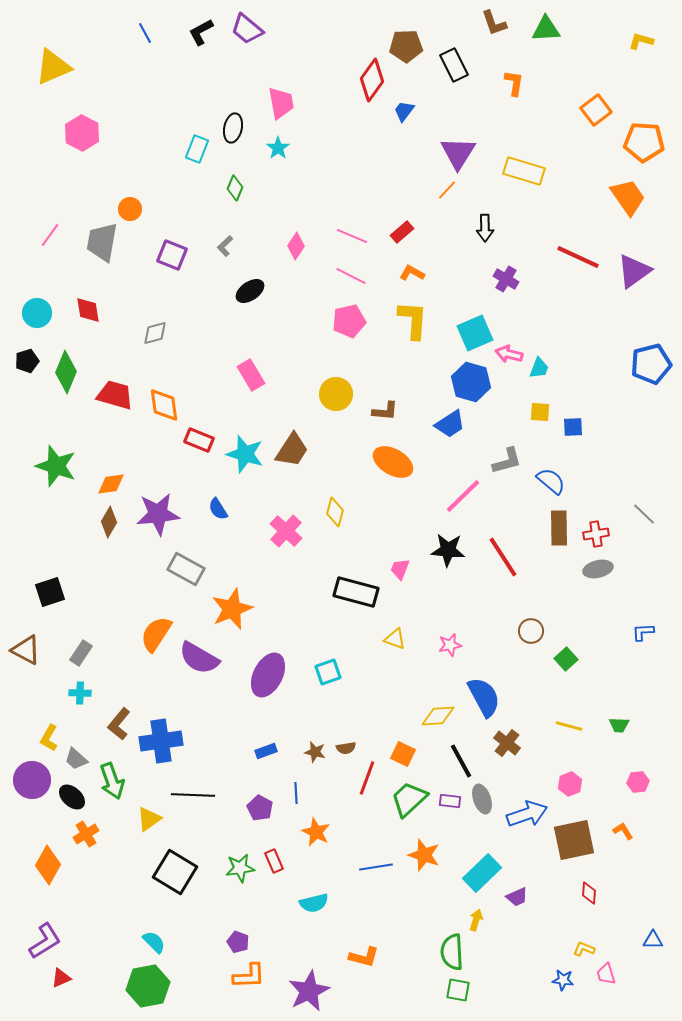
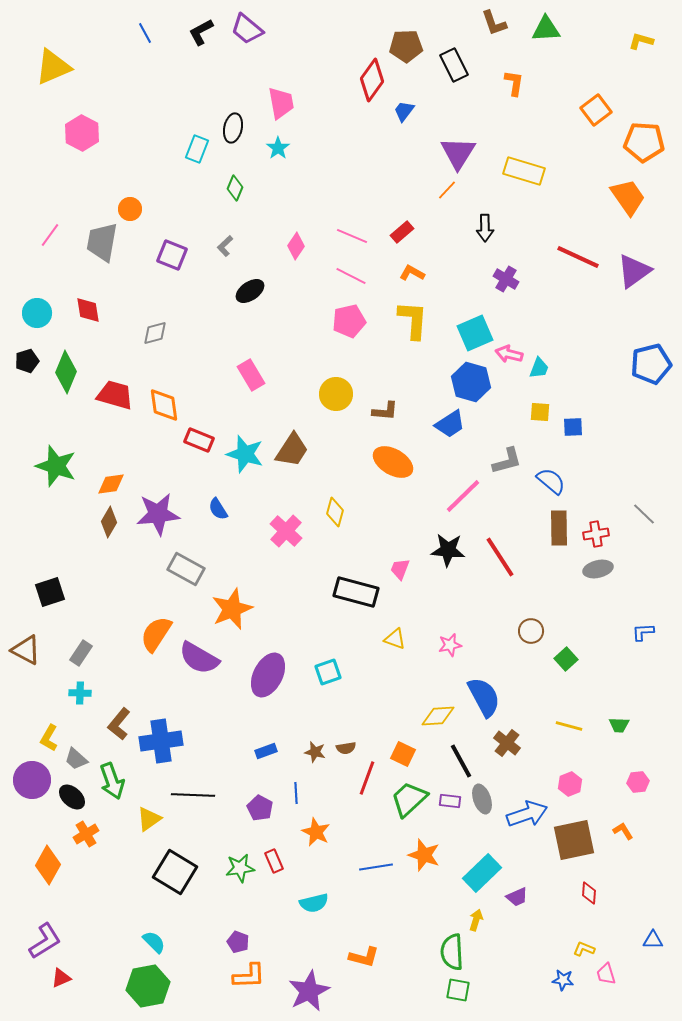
red line at (503, 557): moved 3 px left
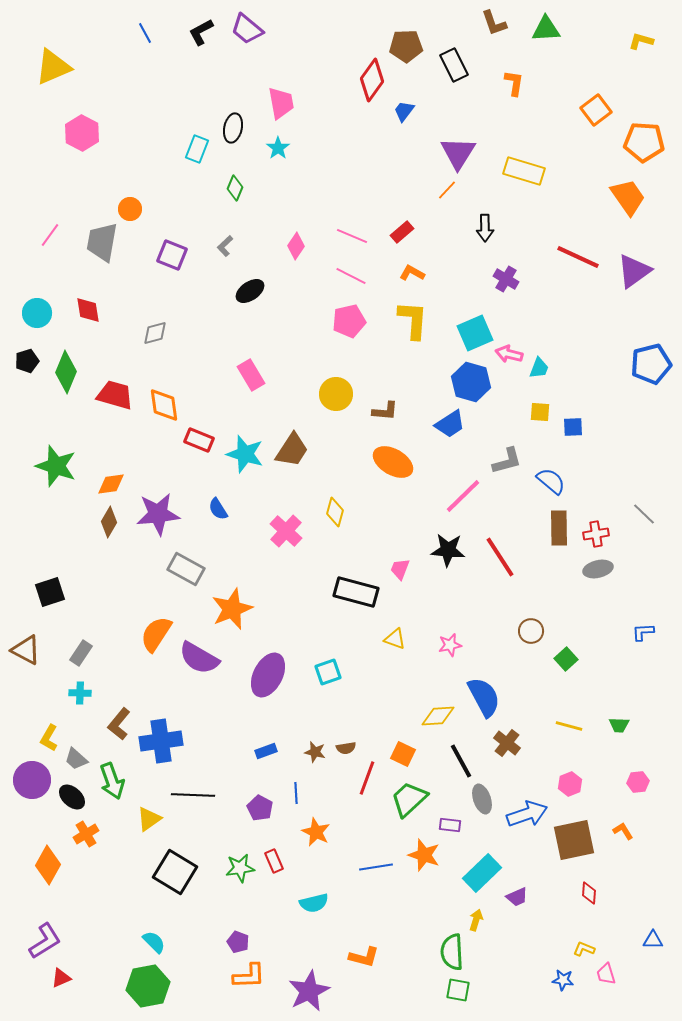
purple rectangle at (450, 801): moved 24 px down
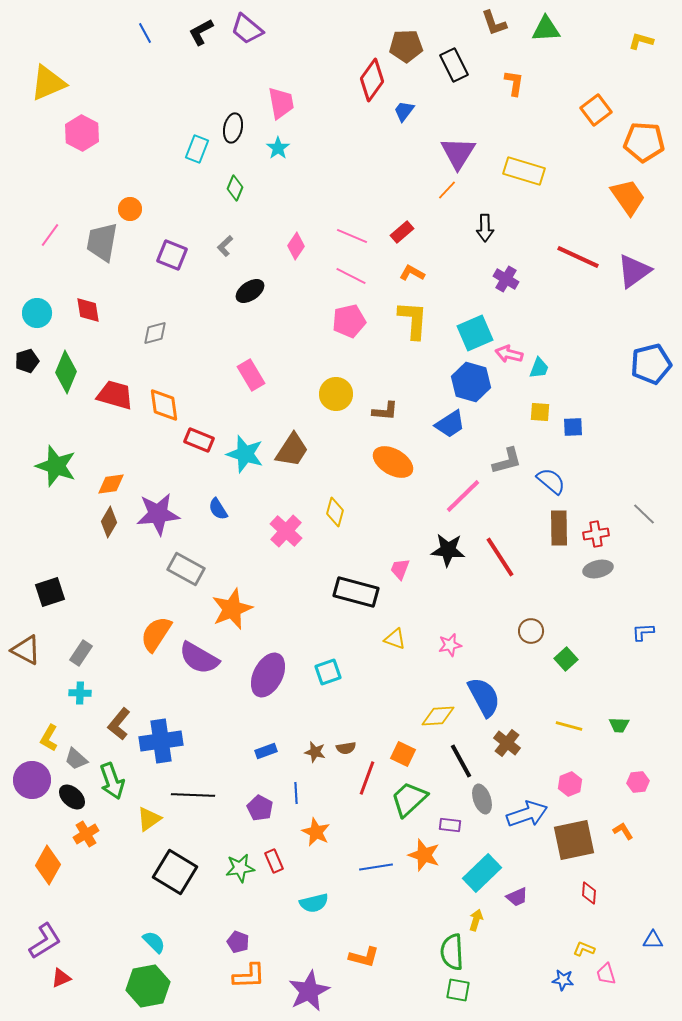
yellow triangle at (53, 67): moved 5 px left, 16 px down
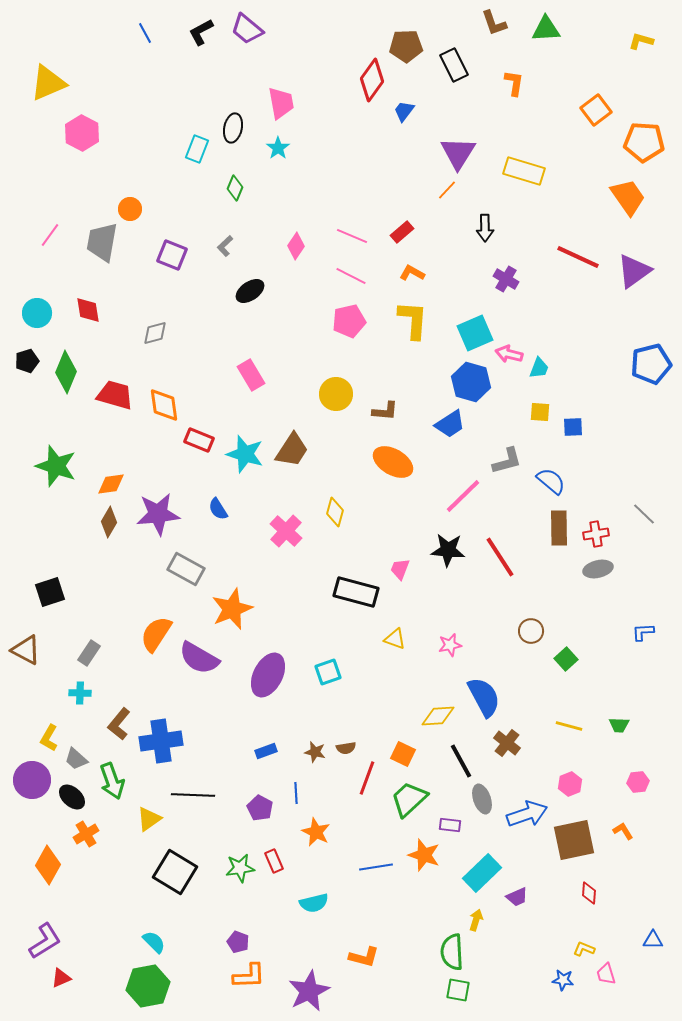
gray rectangle at (81, 653): moved 8 px right
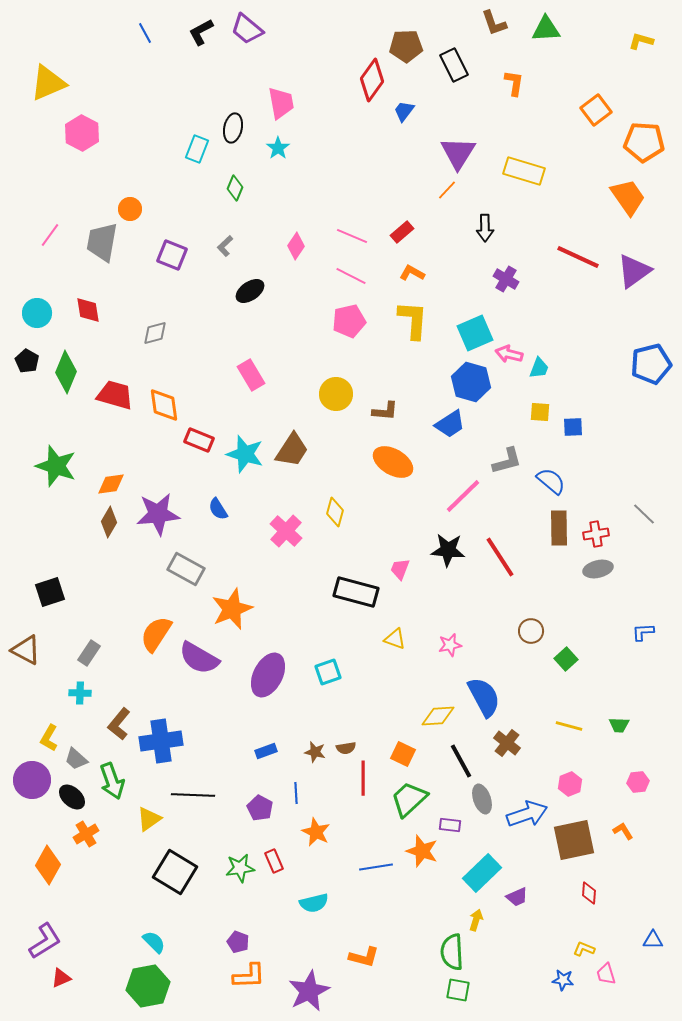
black pentagon at (27, 361): rotated 25 degrees counterclockwise
red line at (367, 778): moved 4 px left; rotated 20 degrees counterclockwise
orange star at (424, 855): moved 2 px left, 4 px up
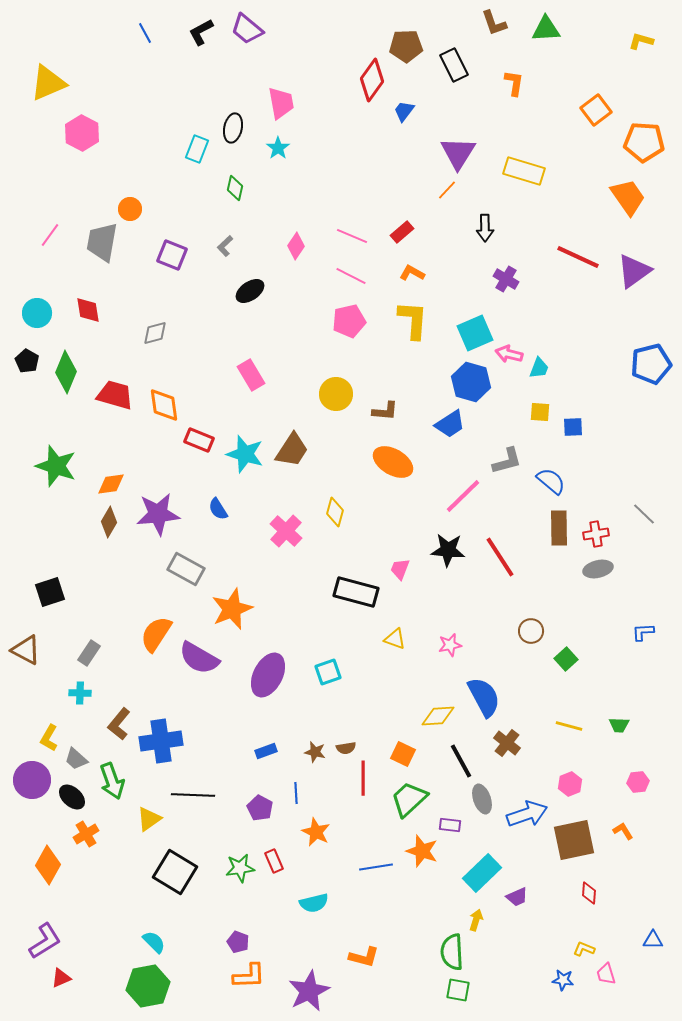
green diamond at (235, 188): rotated 10 degrees counterclockwise
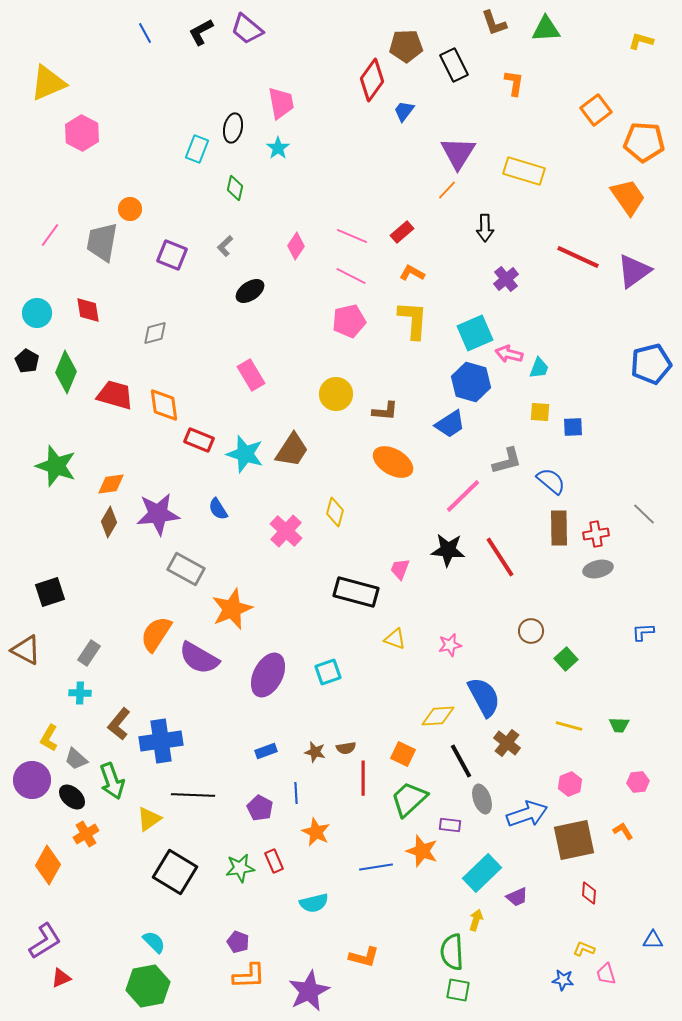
purple cross at (506, 279): rotated 20 degrees clockwise
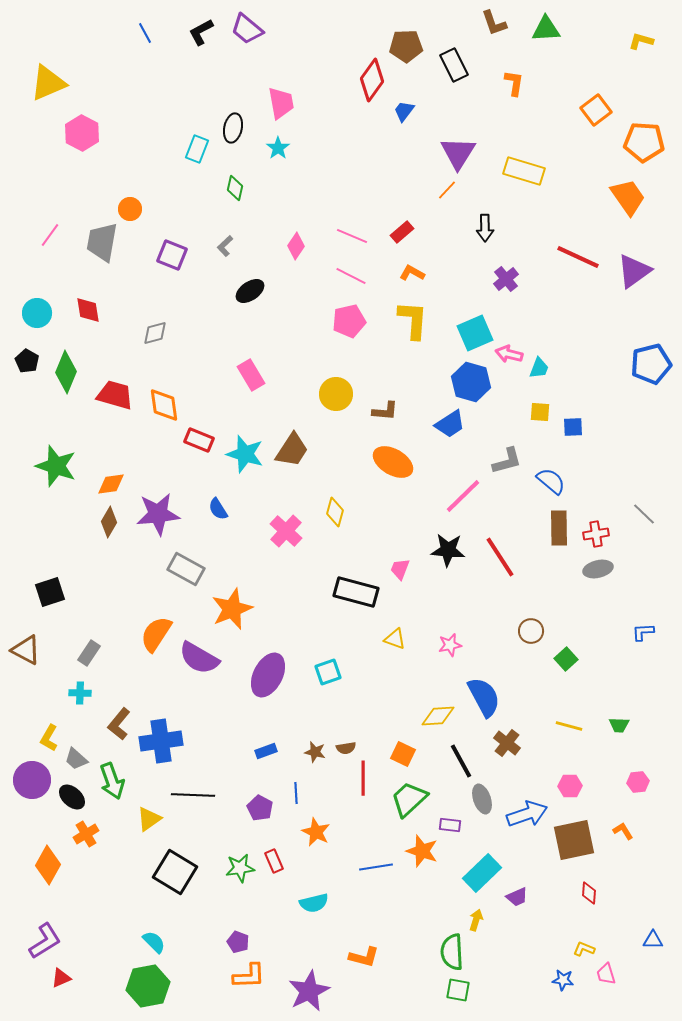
pink hexagon at (570, 784): moved 2 px down; rotated 20 degrees clockwise
